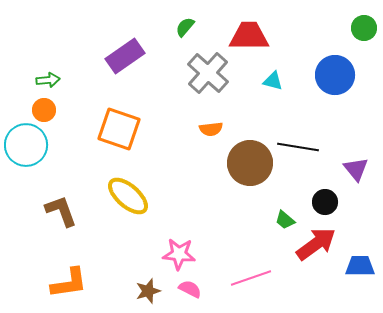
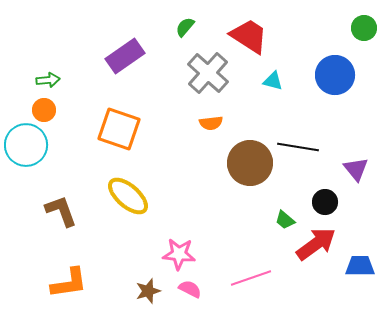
red trapezoid: rotated 33 degrees clockwise
orange semicircle: moved 6 px up
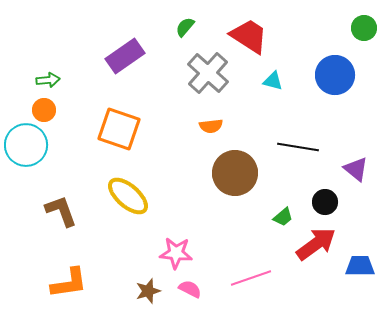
orange semicircle: moved 3 px down
brown circle: moved 15 px left, 10 px down
purple triangle: rotated 12 degrees counterclockwise
green trapezoid: moved 2 px left, 3 px up; rotated 80 degrees counterclockwise
pink star: moved 3 px left, 1 px up
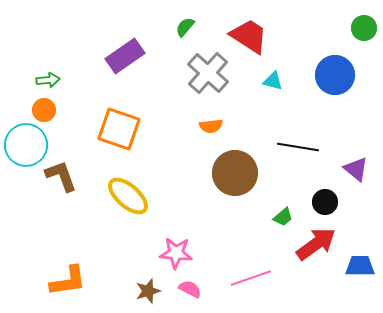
brown L-shape: moved 35 px up
orange L-shape: moved 1 px left, 2 px up
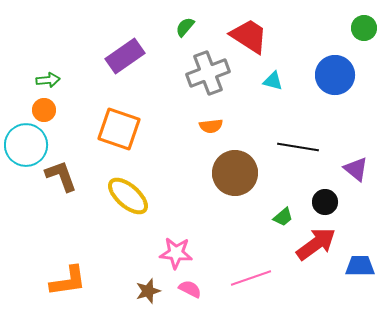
gray cross: rotated 27 degrees clockwise
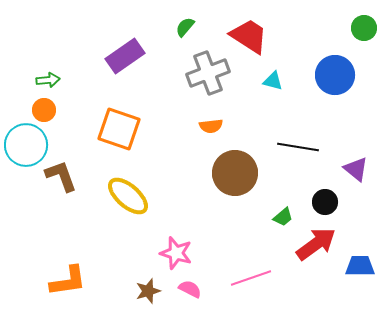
pink star: rotated 12 degrees clockwise
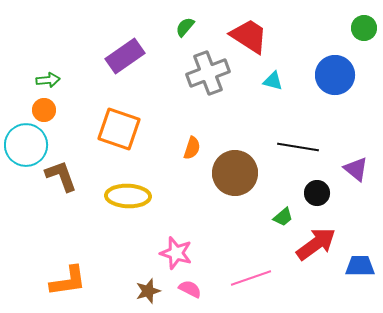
orange semicircle: moved 19 px left, 22 px down; rotated 65 degrees counterclockwise
yellow ellipse: rotated 39 degrees counterclockwise
black circle: moved 8 px left, 9 px up
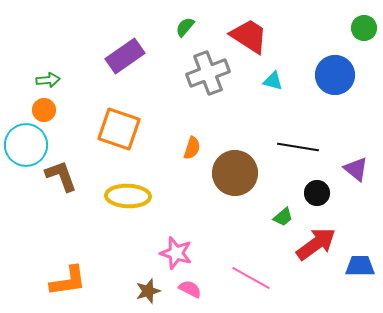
pink line: rotated 48 degrees clockwise
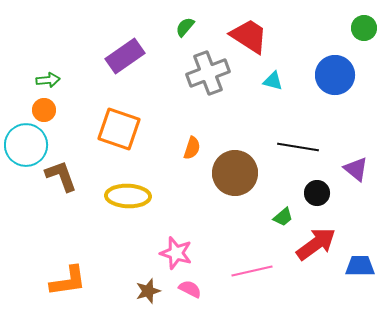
pink line: moved 1 px right, 7 px up; rotated 42 degrees counterclockwise
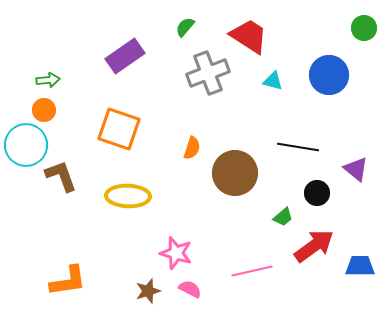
blue circle: moved 6 px left
red arrow: moved 2 px left, 2 px down
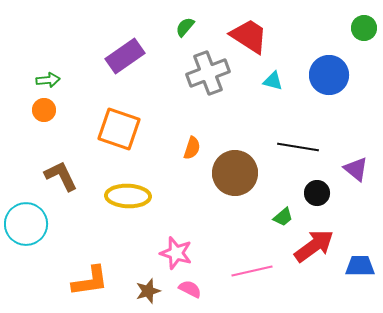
cyan circle: moved 79 px down
brown L-shape: rotated 6 degrees counterclockwise
orange L-shape: moved 22 px right
